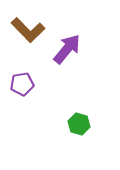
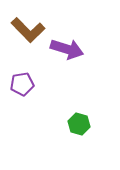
purple arrow: rotated 68 degrees clockwise
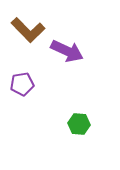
purple arrow: moved 2 px down; rotated 8 degrees clockwise
green hexagon: rotated 10 degrees counterclockwise
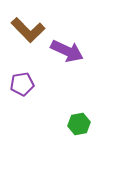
green hexagon: rotated 15 degrees counterclockwise
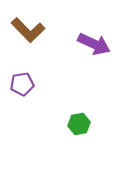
purple arrow: moved 27 px right, 7 px up
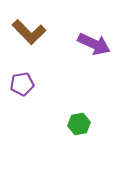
brown L-shape: moved 1 px right, 2 px down
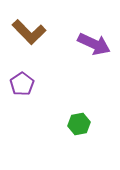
purple pentagon: rotated 25 degrees counterclockwise
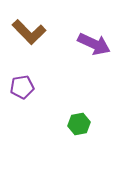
purple pentagon: moved 3 px down; rotated 25 degrees clockwise
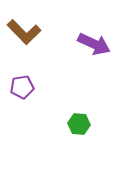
brown L-shape: moved 5 px left
green hexagon: rotated 15 degrees clockwise
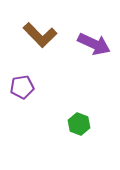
brown L-shape: moved 16 px right, 3 px down
green hexagon: rotated 15 degrees clockwise
